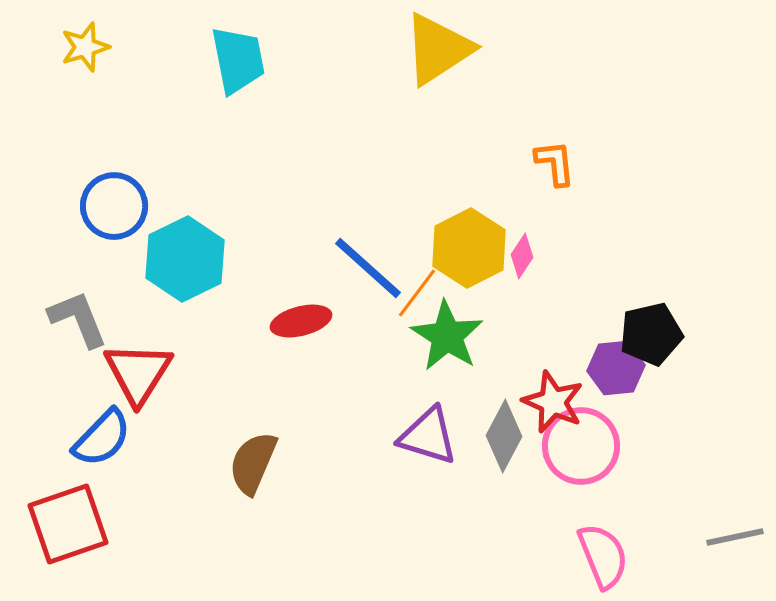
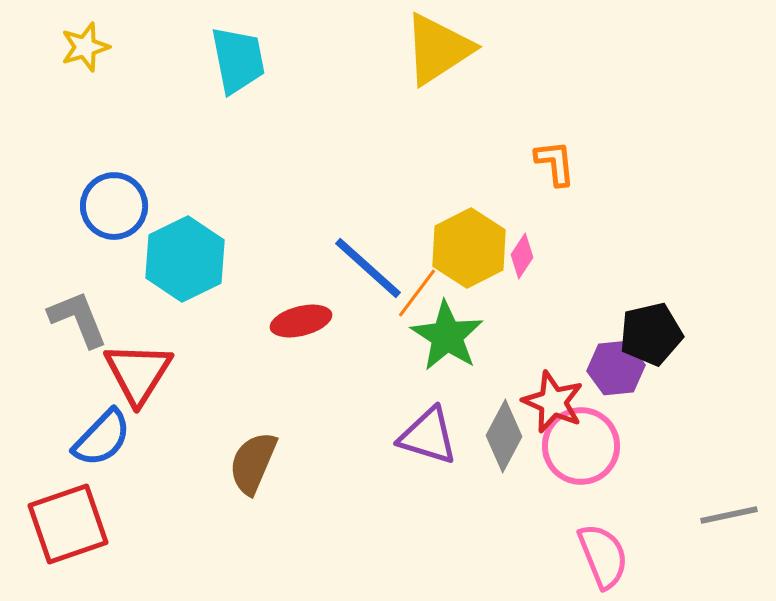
gray line: moved 6 px left, 22 px up
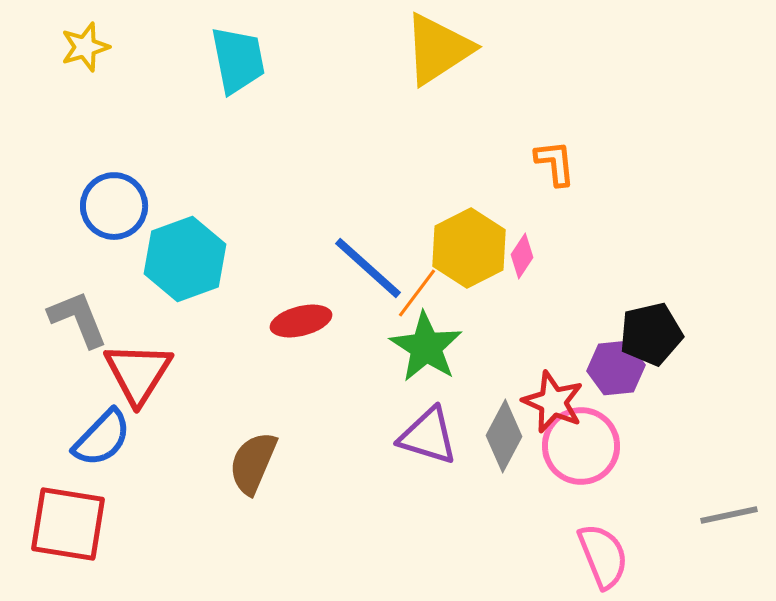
cyan hexagon: rotated 6 degrees clockwise
green star: moved 21 px left, 11 px down
red square: rotated 28 degrees clockwise
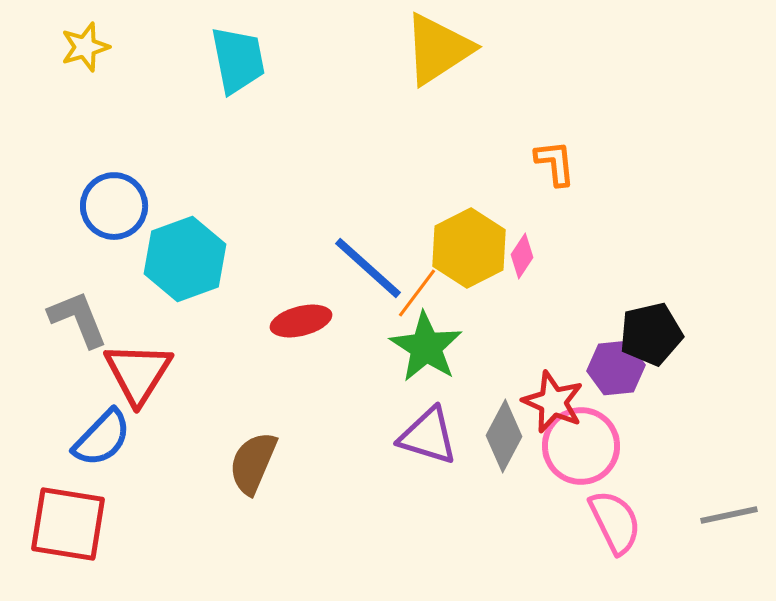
pink semicircle: moved 12 px right, 34 px up; rotated 4 degrees counterclockwise
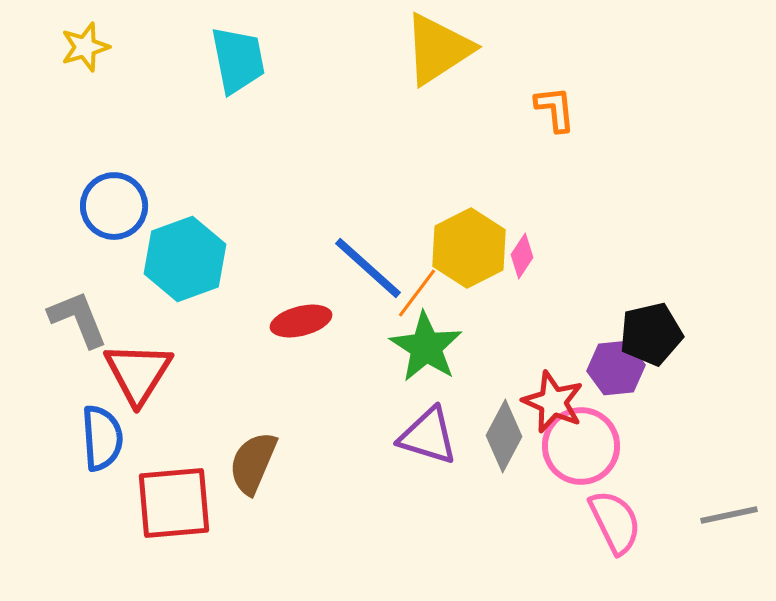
orange L-shape: moved 54 px up
blue semicircle: rotated 48 degrees counterclockwise
red square: moved 106 px right, 21 px up; rotated 14 degrees counterclockwise
